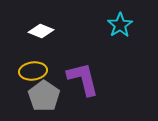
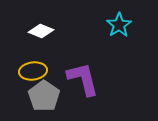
cyan star: moved 1 px left
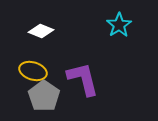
yellow ellipse: rotated 24 degrees clockwise
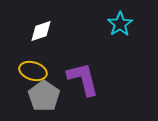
cyan star: moved 1 px right, 1 px up
white diamond: rotated 40 degrees counterclockwise
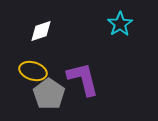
gray pentagon: moved 5 px right, 2 px up
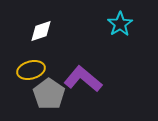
yellow ellipse: moved 2 px left, 1 px up; rotated 32 degrees counterclockwise
purple L-shape: rotated 36 degrees counterclockwise
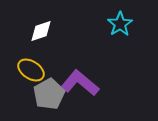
yellow ellipse: rotated 48 degrees clockwise
purple L-shape: moved 3 px left, 4 px down
gray pentagon: rotated 8 degrees clockwise
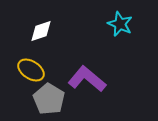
cyan star: rotated 15 degrees counterclockwise
purple L-shape: moved 7 px right, 4 px up
gray pentagon: moved 5 px down; rotated 12 degrees counterclockwise
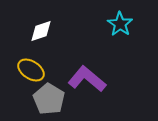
cyan star: rotated 10 degrees clockwise
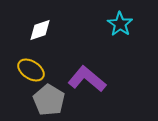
white diamond: moved 1 px left, 1 px up
gray pentagon: moved 1 px down
